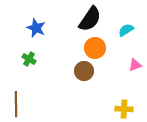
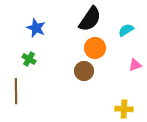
brown line: moved 13 px up
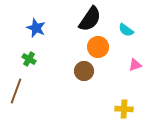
cyan semicircle: rotated 112 degrees counterclockwise
orange circle: moved 3 px right, 1 px up
brown line: rotated 20 degrees clockwise
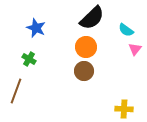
black semicircle: moved 2 px right, 1 px up; rotated 12 degrees clockwise
orange circle: moved 12 px left
pink triangle: moved 16 px up; rotated 32 degrees counterclockwise
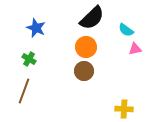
pink triangle: rotated 40 degrees clockwise
brown line: moved 8 px right
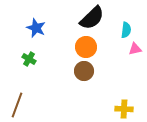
cyan semicircle: rotated 119 degrees counterclockwise
brown line: moved 7 px left, 14 px down
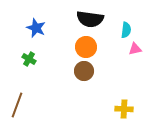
black semicircle: moved 2 px left, 1 px down; rotated 52 degrees clockwise
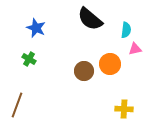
black semicircle: rotated 32 degrees clockwise
orange circle: moved 24 px right, 17 px down
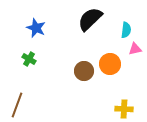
black semicircle: rotated 96 degrees clockwise
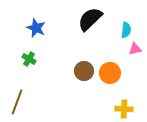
orange circle: moved 9 px down
brown line: moved 3 px up
